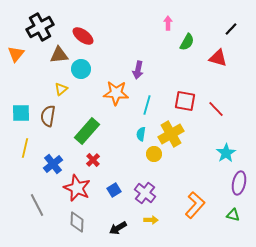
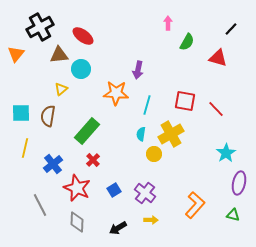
gray line: moved 3 px right
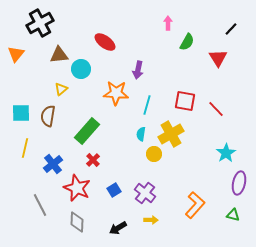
black cross: moved 4 px up
red ellipse: moved 22 px right, 6 px down
red triangle: rotated 42 degrees clockwise
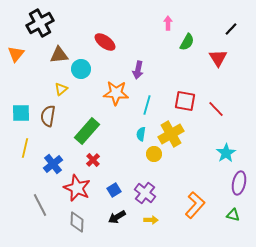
black arrow: moved 1 px left, 11 px up
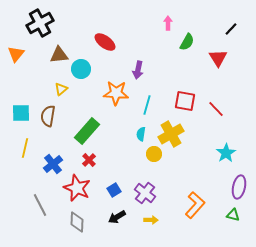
red cross: moved 4 px left
purple ellipse: moved 4 px down
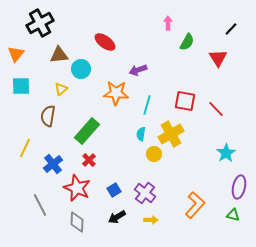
purple arrow: rotated 60 degrees clockwise
cyan square: moved 27 px up
yellow line: rotated 12 degrees clockwise
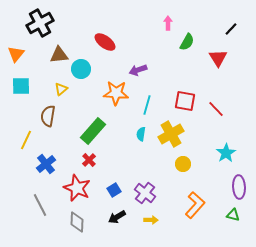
green rectangle: moved 6 px right
yellow line: moved 1 px right, 8 px up
yellow circle: moved 29 px right, 10 px down
blue cross: moved 7 px left
purple ellipse: rotated 15 degrees counterclockwise
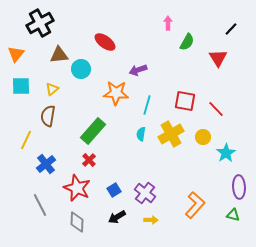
yellow triangle: moved 9 px left
yellow circle: moved 20 px right, 27 px up
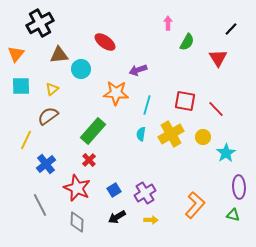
brown semicircle: rotated 45 degrees clockwise
purple cross: rotated 20 degrees clockwise
